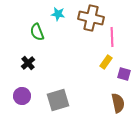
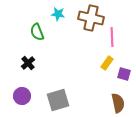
yellow rectangle: moved 1 px right, 1 px down
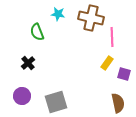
gray square: moved 2 px left, 2 px down
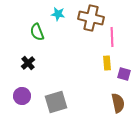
yellow rectangle: rotated 40 degrees counterclockwise
